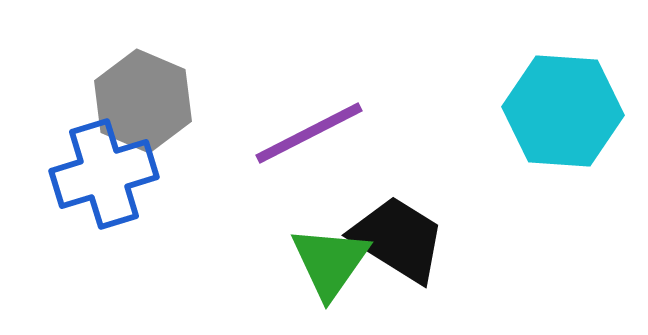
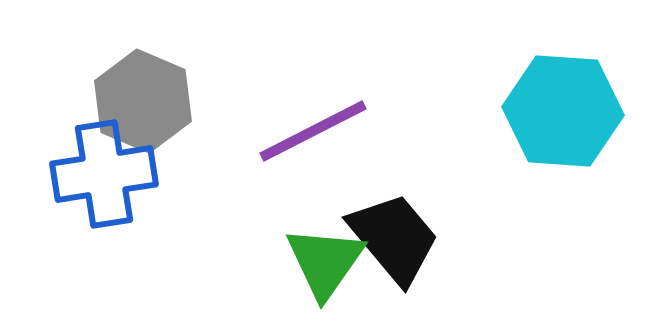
purple line: moved 4 px right, 2 px up
blue cross: rotated 8 degrees clockwise
black trapezoid: moved 4 px left, 1 px up; rotated 18 degrees clockwise
green triangle: moved 5 px left
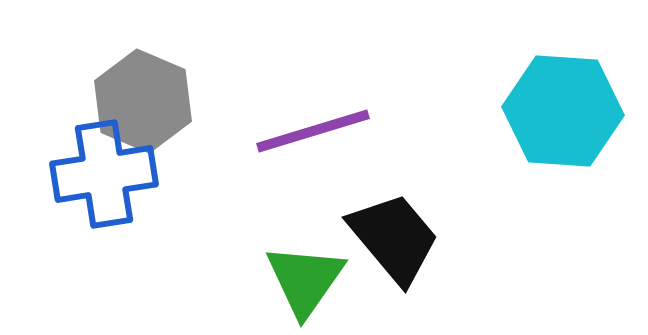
purple line: rotated 10 degrees clockwise
green triangle: moved 20 px left, 18 px down
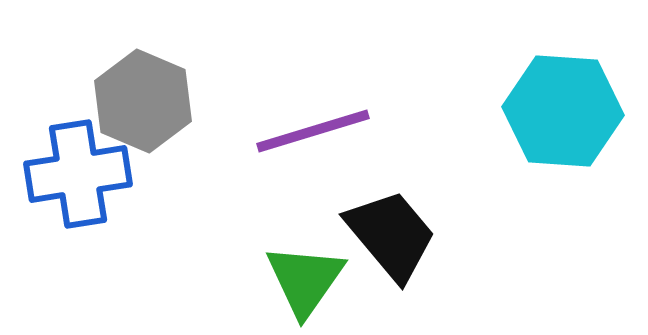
blue cross: moved 26 px left
black trapezoid: moved 3 px left, 3 px up
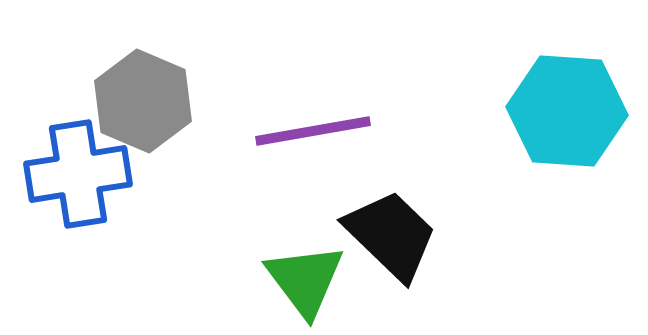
cyan hexagon: moved 4 px right
purple line: rotated 7 degrees clockwise
black trapezoid: rotated 6 degrees counterclockwise
green triangle: rotated 12 degrees counterclockwise
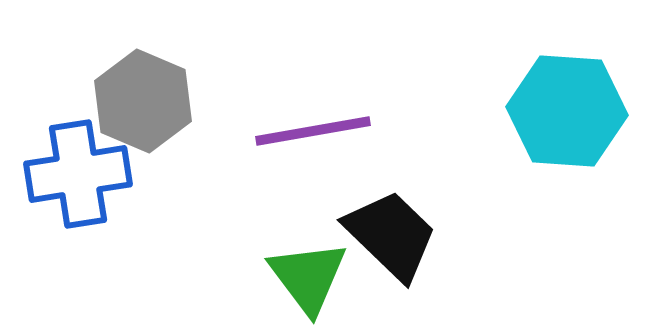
green triangle: moved 3 px right, 3 px up
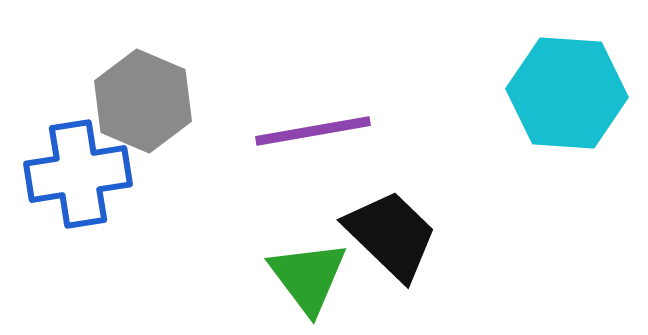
cyan hexagon: moved 18 px up
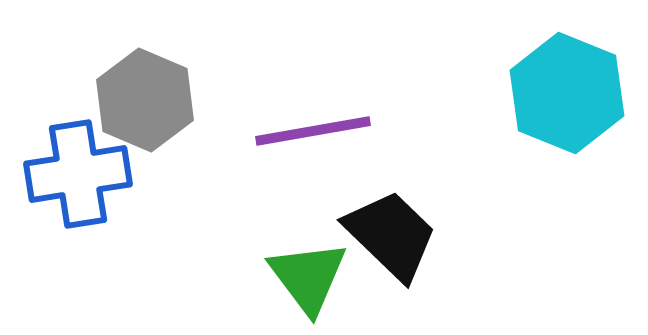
cyan hexagon: rotated 18 degrees clockwise
gray hexagon: moved 2 px right, 1 px up
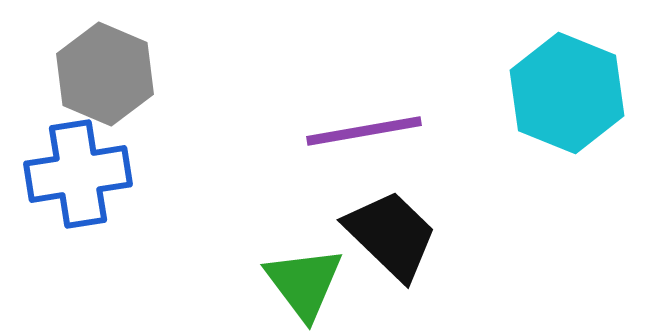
gray hexagon: moved 40 px left, 26 px up
purple line: moved 51 px right
green triangle: moved 4 px left, 6 px down
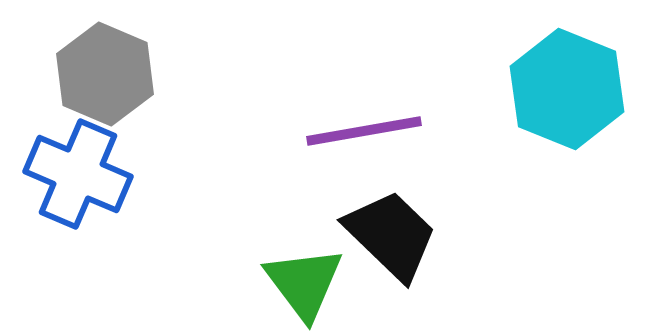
cyan hexagon: moved 4 px up
blue cross: rotated 32 degrees clockwise
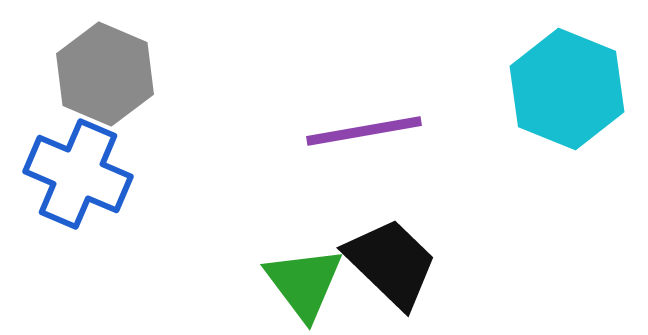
black trapezoid: moved 28 px down
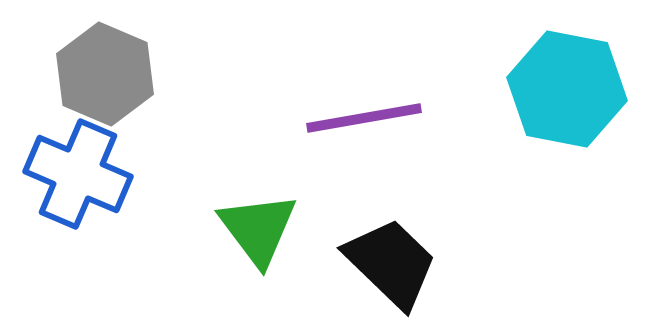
cyan hexagon: rotated 11 degrees counterclockwise
purple line: moved 13 px up
green triangle: moved 46 px left, 54 px up
